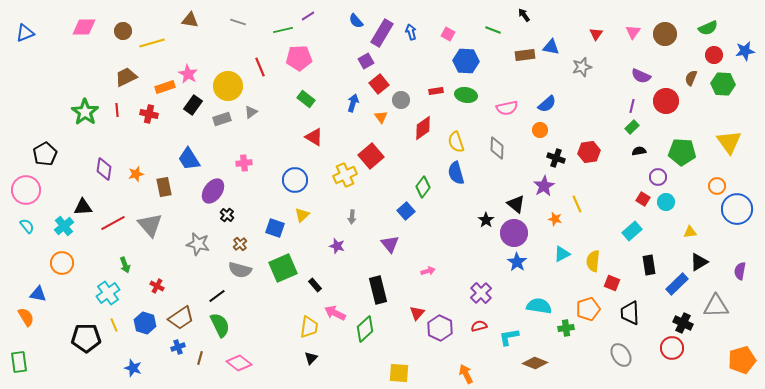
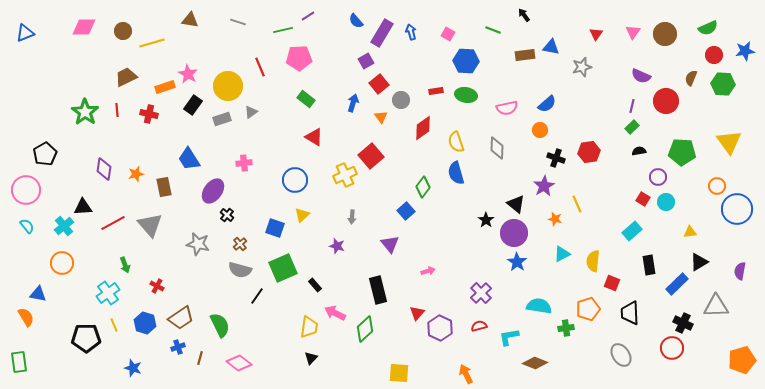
black line at (217, 296): moved 40 px right; rotated 18 degrees counterclockwise
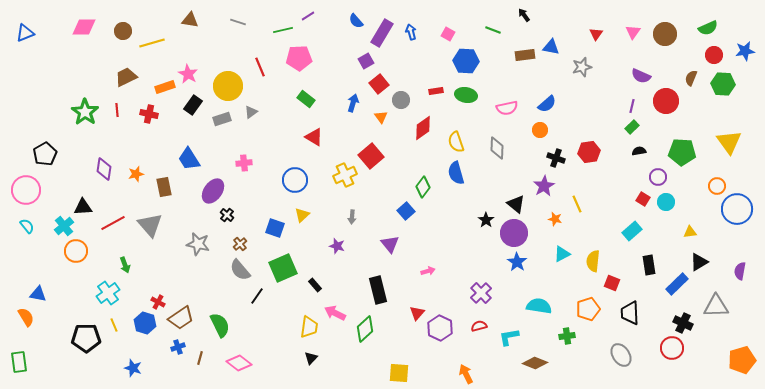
orange circle at (62, 263): moved 14 px right, 12 px up
gray semicircle at (240, 270): rotated 35 degrees clockwise
red cross at (157, 286): moved 1 px right, 16 px down
green cross at (566, 328): moved 1 px right, 8 px down
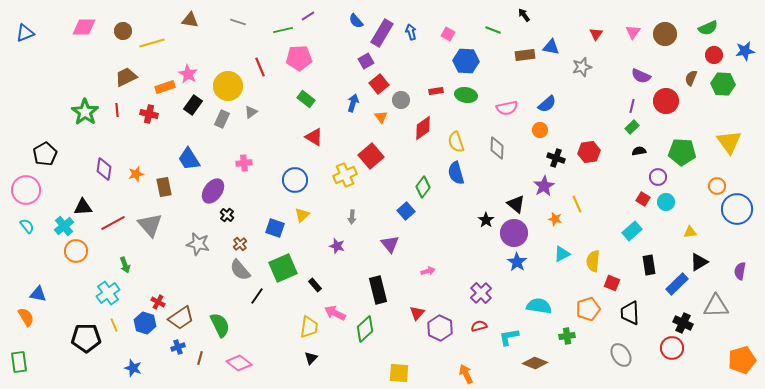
gray rectangle at (222, 119): rotated 48 degrees counterclockwise
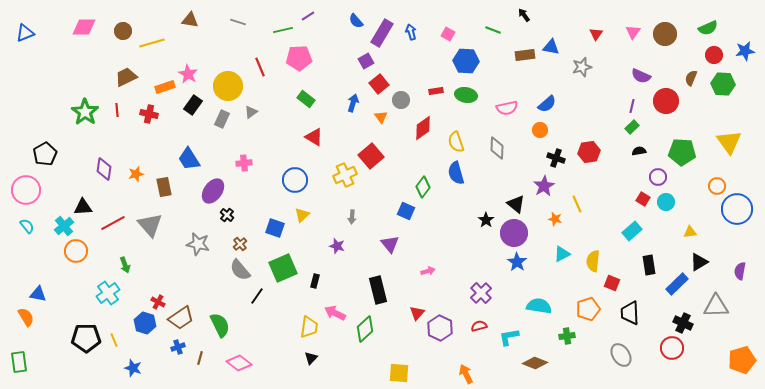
blue square at (406, 211): rotated 24 degrees counterclockwise
black rectangle at (315, 285): moved 4 px up; rotated 56 degrees clockwise
yellow line at (114, 325): moved 15 px down
